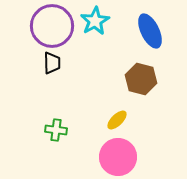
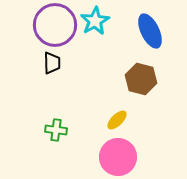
purple circle: moved 3 px right, 1 px up
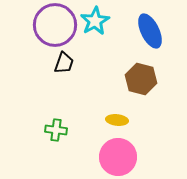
black trapezoid: moved 12 px right; rotated 20 degrees clockwise
yellow ellipse: rotated 50 degrees clockwise
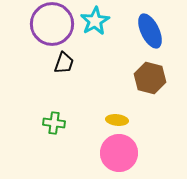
purple circle: moved 3 px left, 1 px up
brown hexagon: moved 9 px right, 1 px up
green cross: moved 2 px left, 7 px up
pink circle: moved 1 px right, 4 px up
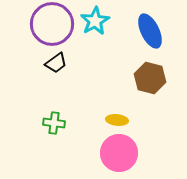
black trapezoid: moved 8 px left; rotated 35 degrees clockwise
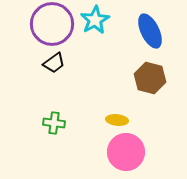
cyan star: moved 1 px up
black trapezoid: moved 2 px left
pink circle: moved 7 px right, 1 px up
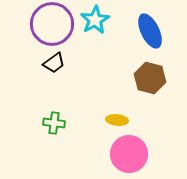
pink circle: moved 3 px right, 2 px down
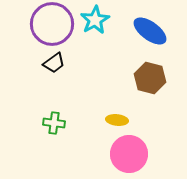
blue ellipse: rotated 28 degrees counterclockwise
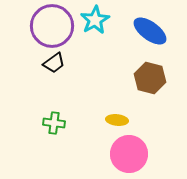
purple circle: moved 2 px down
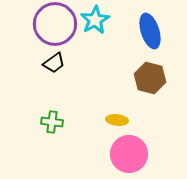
purple circle: moved 3 px right, 2 px up
blue ellipse: rotated 36 degrees clockwise
green cross: moved 2 px left, 1 px up
